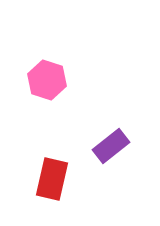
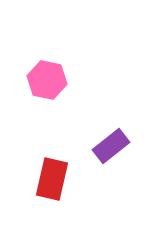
pink hexagon: rotated 6 degrees counterclockwise
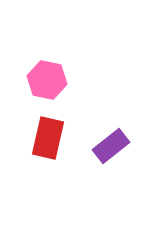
red rectangle: moved 4 px left, 41 px up
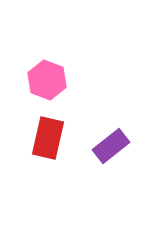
pink hexagon: rotated 9 degrees clockwise
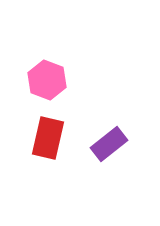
purple rectangle: moved 2 px left, 2 px up
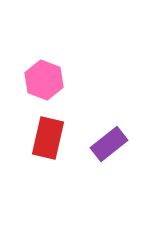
pink hexagon: moved 3 px left
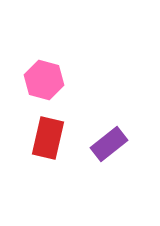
pink hexagon: rotated 6 degrees counterclockwise
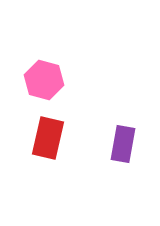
purple rectangle: moved 14 px right; rotated 42 degrees counterclockwise
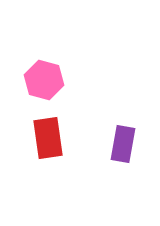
red rectangle: rotated 21 degrees counterclockwise
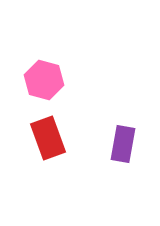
red rectangle: rotated 12 degrees counterclockwise
